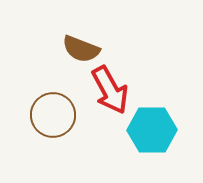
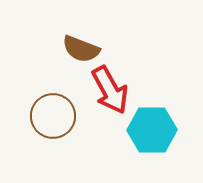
brown circle: moved 1 px down
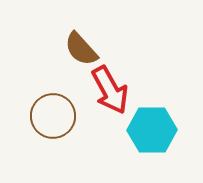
brown semicircle: rotated 27 degrees clockwise
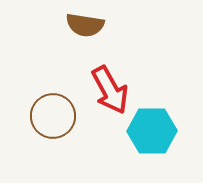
brown semicircle: moved 4 px right, 24 px up; rotated 39 degrees counterclockwise
cyan hexagon: moved 1 px down
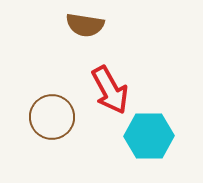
brown circle: moved 1 px left, 1 px down
cyan hexagon: moved 3 px left, 5 px down
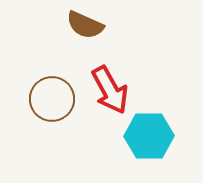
brown semicircle: rotated 15 degrees clockwise
brown circle: moved 18 px up
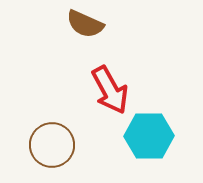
brown semicircle: moved 1 px up
brown circle: moved 46 px down
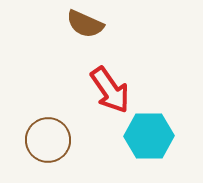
red arrow: rotated 6 degrees counterclockwise
brown circle: moved 4 px left, 5 px up
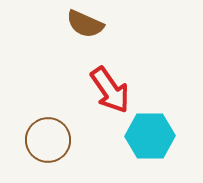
cyan hexagon: moved 1 px right
